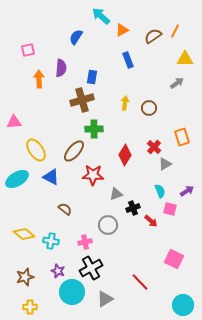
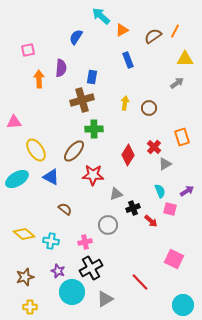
red diamond at (125, 155): moved 3 px right
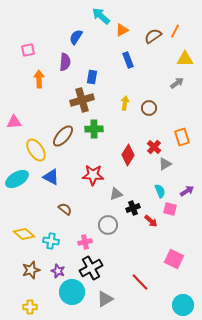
purple semicircle at (61, 68): moved 4 px right, 6 px up
brown ellipse at (74, 151): moved 11 px left, 15 px up
brown star at (25, 277): moved 6 px right, 7 px up
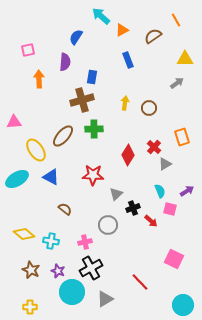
orange line at (175, 31): moved 1 px right, 11 px up; rotated 56 degrees counterclockwise
gray triangle at (116, 194): rotated 24 degrees counterclockwise
brown star at (31, 270): rotated 30 degrees counterclockwise
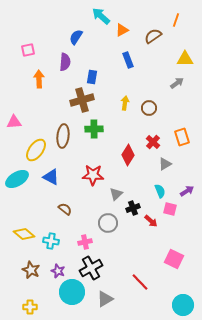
orange line at (176, 20): rotated 48 degrees clockwise
brown ellipse at (63, 136): rotated 35 degrees counterclockwise
red cross at (154, 147): moved 1 px left, 5 px up
yellow ellipse at (36, 150): rotated 70 degrees clockwise
gray circle at (108, 225): moved 2 px up
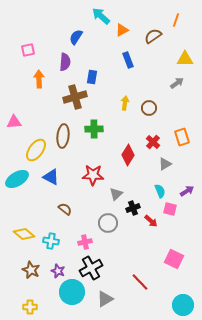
brown cross at (82, 100): moved 7 px left, 3 px up
